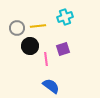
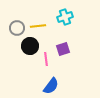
blue semicircle: rotated 90 degrees clockwise
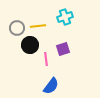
black circle: moved 1 px up
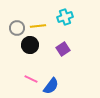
purple square: rotated 16 degrees counterclockwise
pink line: moved 15 px left, 20 px down; rotated 56 degrees counterclockwise
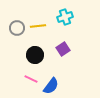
black circle: moved 5 px right, 10 px down
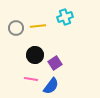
gray circle: moved 1 px left
purple square: moved 8 px left, 14 px down
pink line: rotated 16 degrees counterclockwise
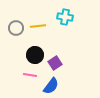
cyan cross: rotated 28 degrees clockwise
pink line: moved 1 px left, 4 px up
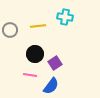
gray circle: moved 6 px left, 2 px down
black circle: moved 1 px up
